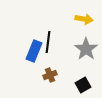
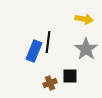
brown cross: moved 8 px down
black square: moved 13 px left, 9 px up; rotated 28 degrees clockwise
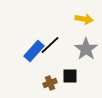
black line: moved 2 px right, 3 px down; rotated 40 degrees clockwise
blue rectangle: rotated 20 degrees clockwise
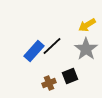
yellow arrow: moved 3 px right, 6 px down; rotated 138 degrees clockwise
black line: moved 2 px right, 1 px down
black square: rotated 21 degrees counterclockwise
brown cross: moved 1 px left
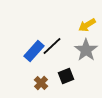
gray star: moved 1 px down
black square: moved 4 px left
brown cross: moved 8 px left; rotated 24 degrees counterclockwise
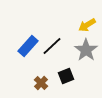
blue rectangle: moved 6 px left, 5 px up
